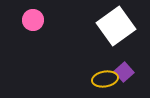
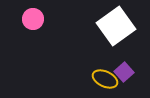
pink circle: moved 1 px up
yellow ellipse: rotated 35 degrees clockwise
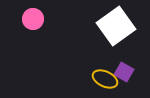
purple square: rotated 18 degrees counterclockwise
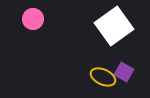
white square: moved 2 px left
yellow ellipse: moved 2 px left, 2 px up
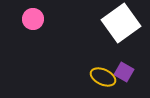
white square: moved 7 px right, 3 px up
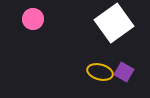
white square: moved 7 px left
yellow ellipse: moved 3 px left, 5 px up; rotated 10 degrees counterclockwise
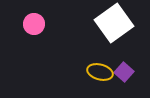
pink circle: moved 1 px right, 5 px down
purple square: rotated 12 degrees clockwise
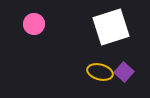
white square: moved 3 px left, 4 px down; rotated 18 degrees clockwise
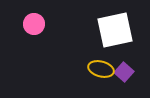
white square: moved 4 px right, 3 px down; rotated 6 degrees clockwise
yellow ellipse: moved 1 px right, 3 px up
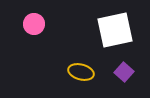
yellow ellipse: moved 20 px left, 3 px down
